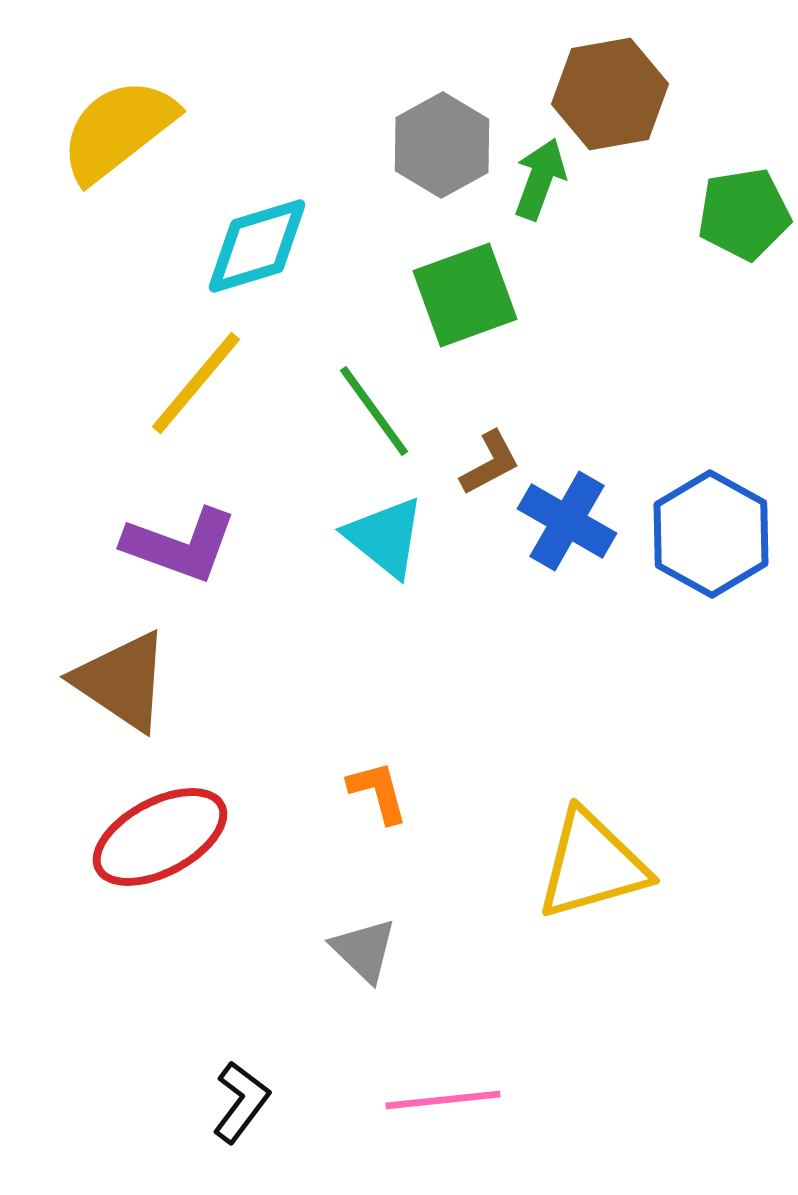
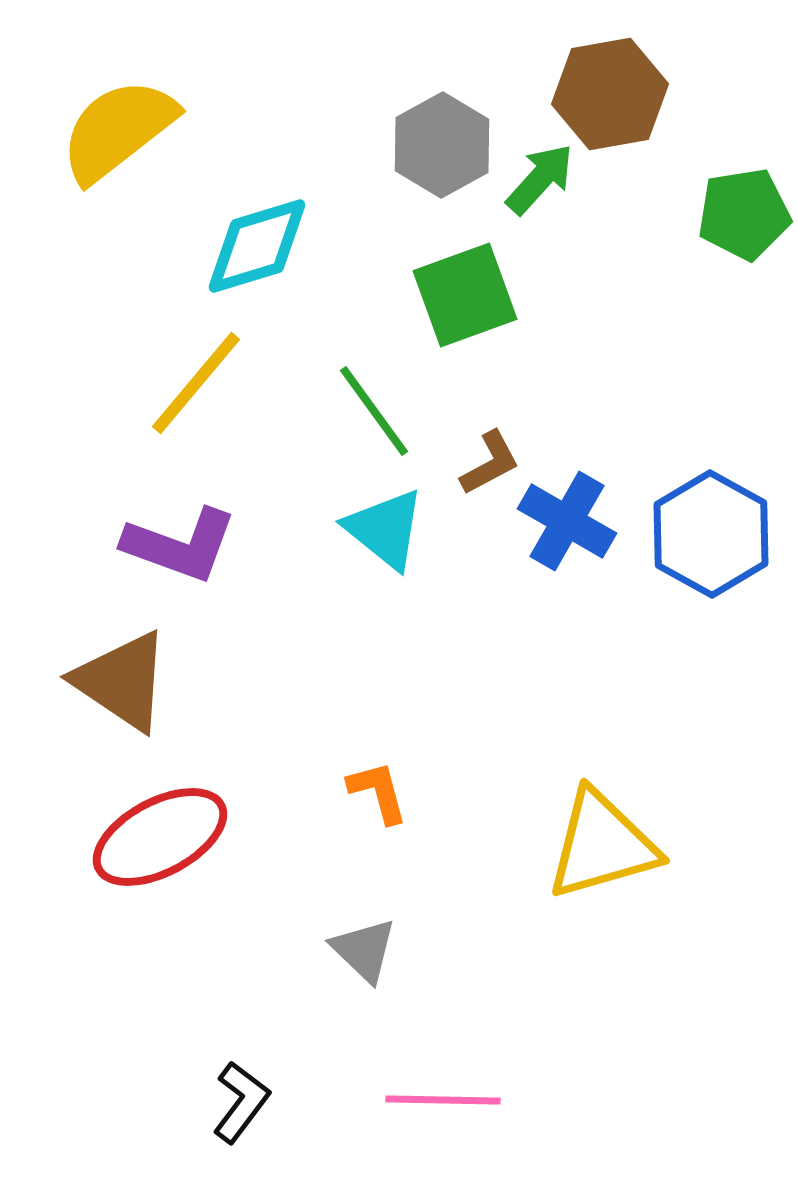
green arrow: rotated 22 degrees clockwise
cyan triangle: moved 8 px up
yellow triangle: moved 10 px right, 20 px up
pink line: rotated 7 degrees clockwise
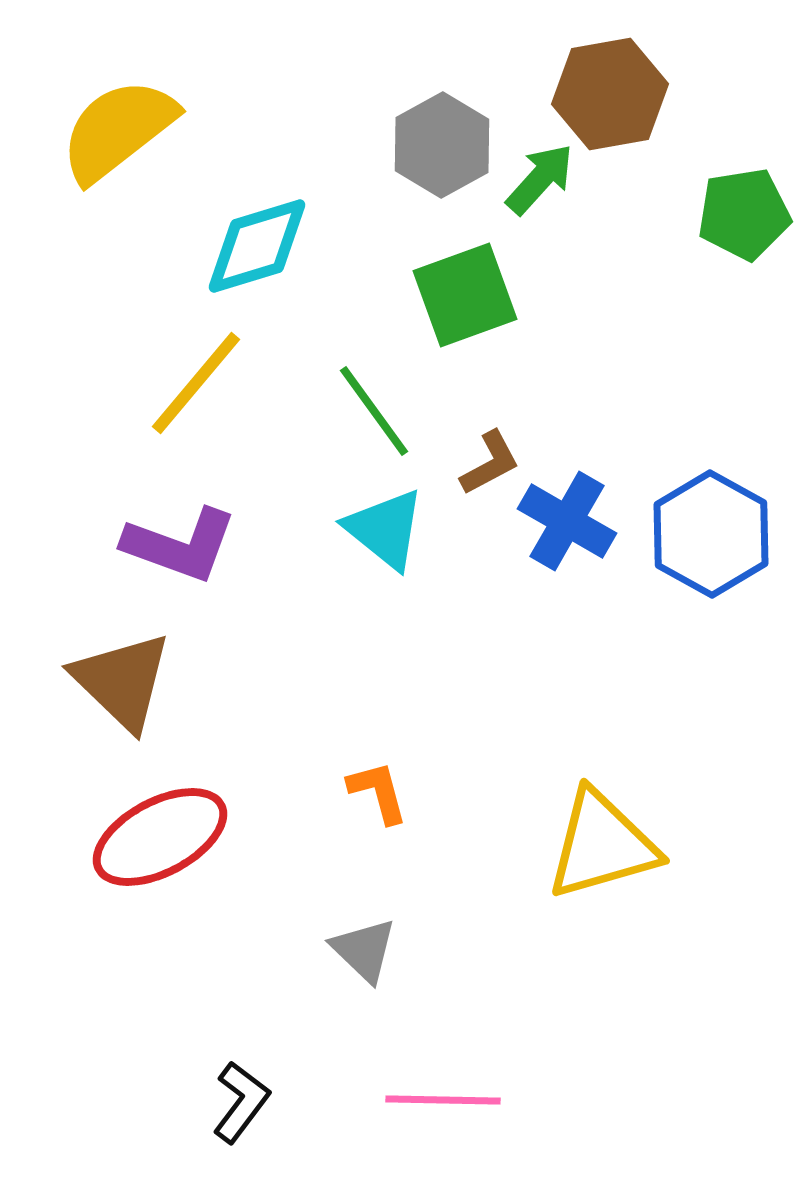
brown triangle: rotated 10 degrees clockwise
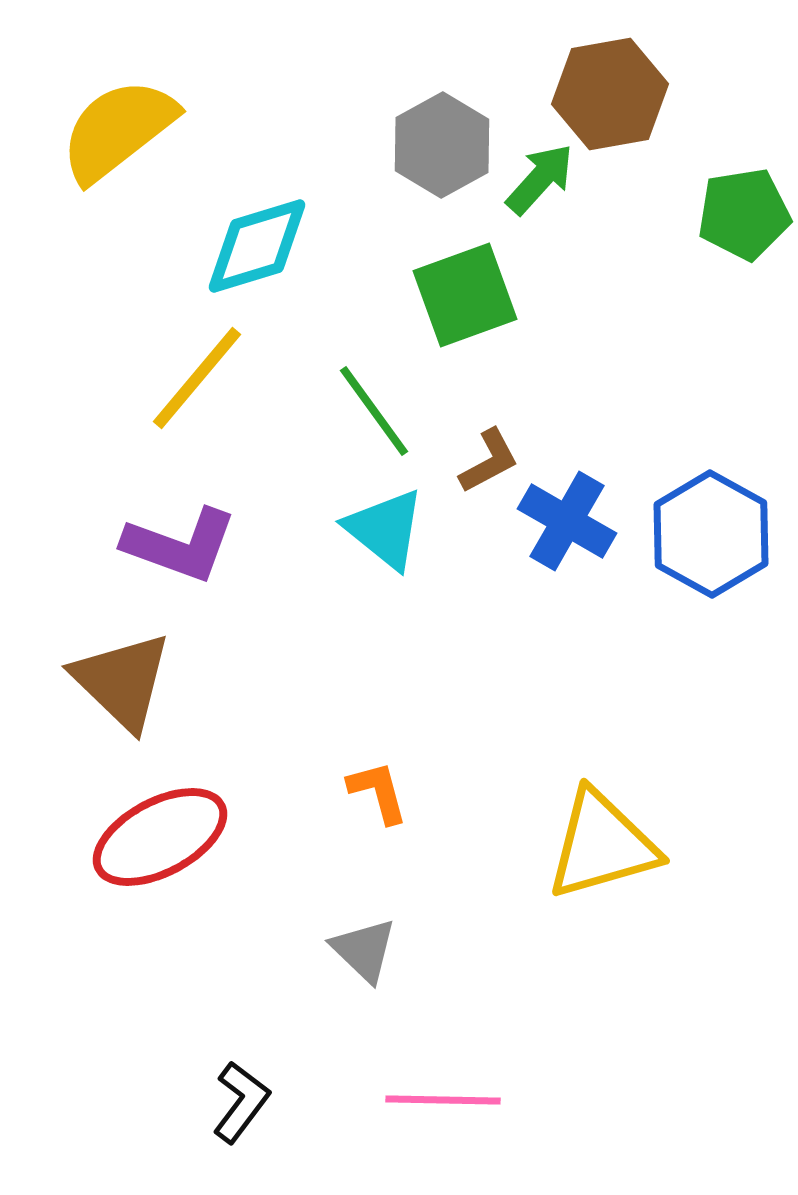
yellow line: moved 1 px right, 5 px up
brown L-shape: moved 1 px left, 2 px up
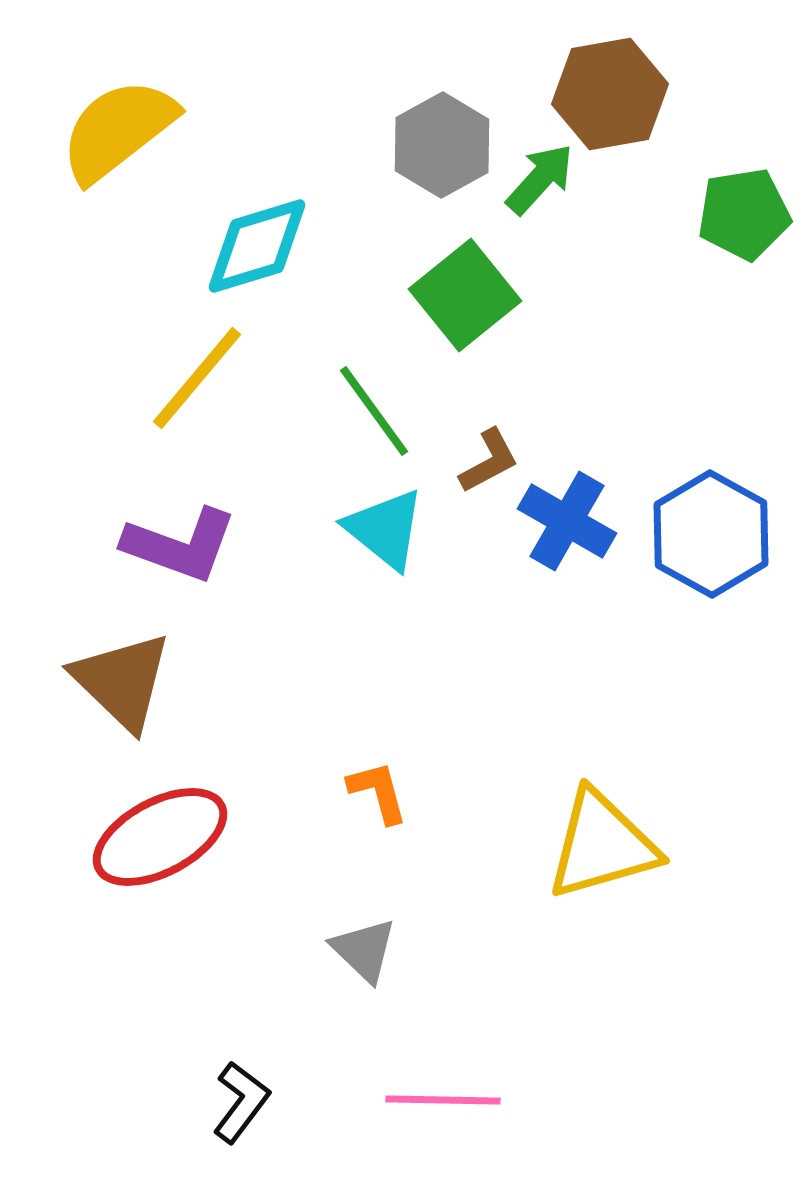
green square: rotated 19 degrees counterclockwise
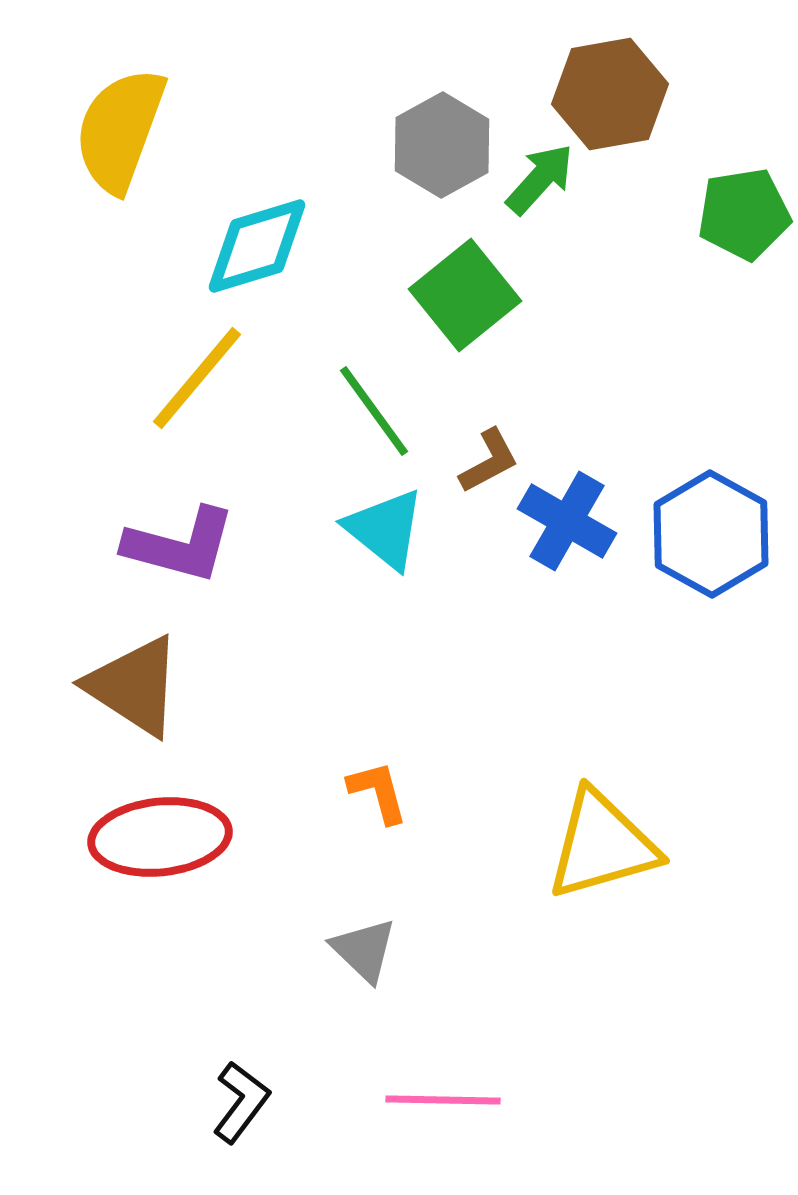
yellow semicircle: moved 2 px right; rotated 32 degrees counterclockwise
purple L-shape: rotated 5 degrees counterclockwise
brown triangle: moved 12 px right, 5 px down; rotated 11 degrees counterclockwise
red ellipse: rotated 22 degrees clockwise
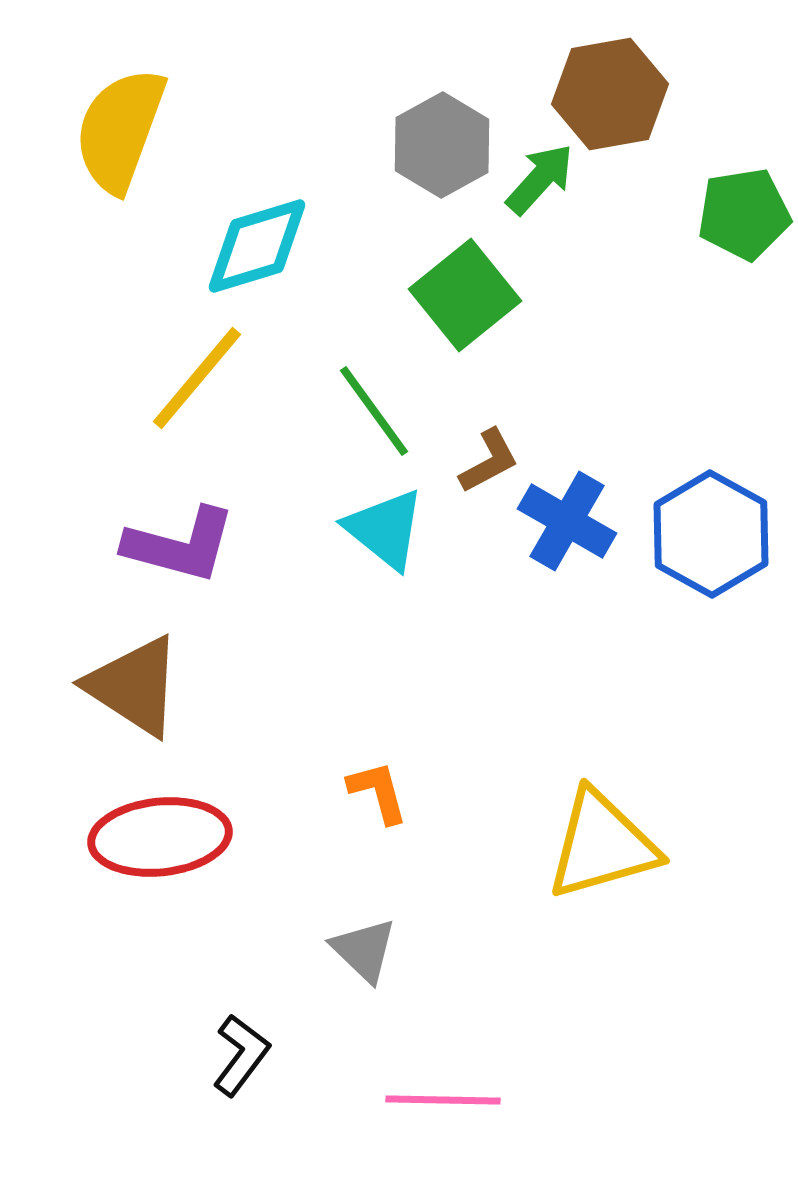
black L-shape: moved 47 px up
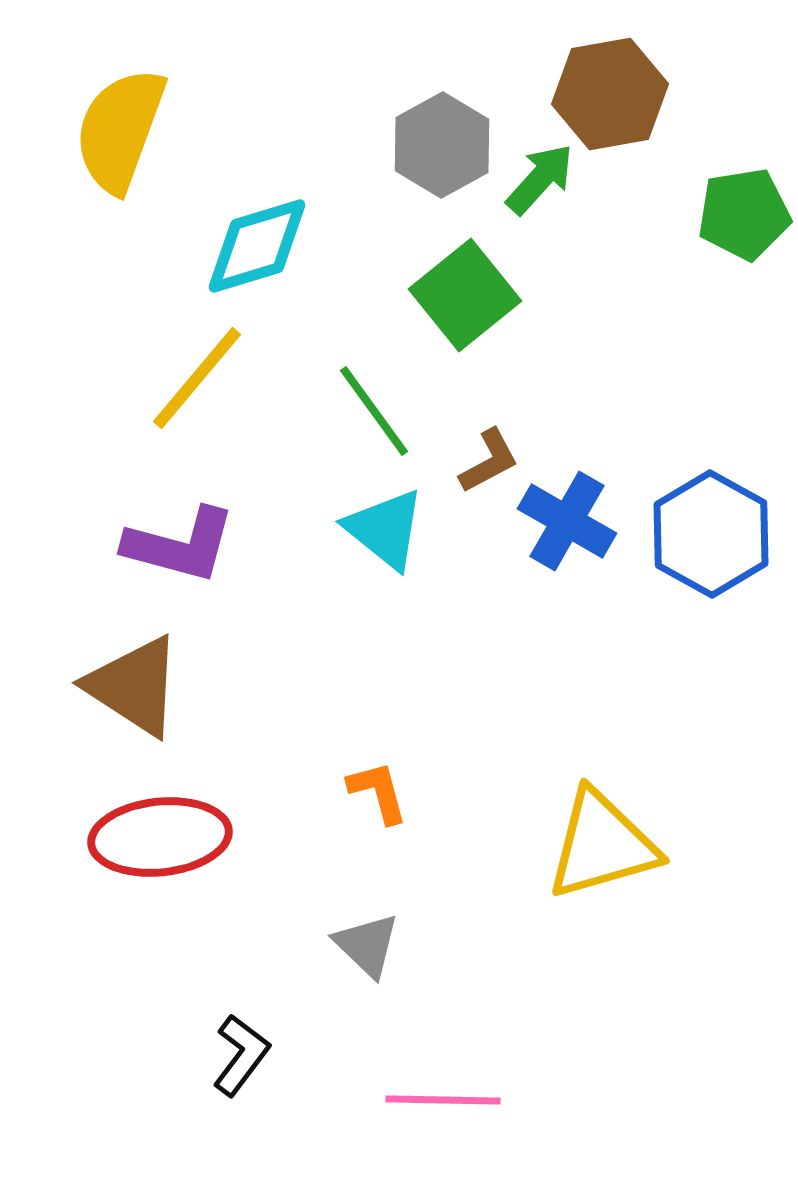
gray triangle: moved 3 px right, 5 px up
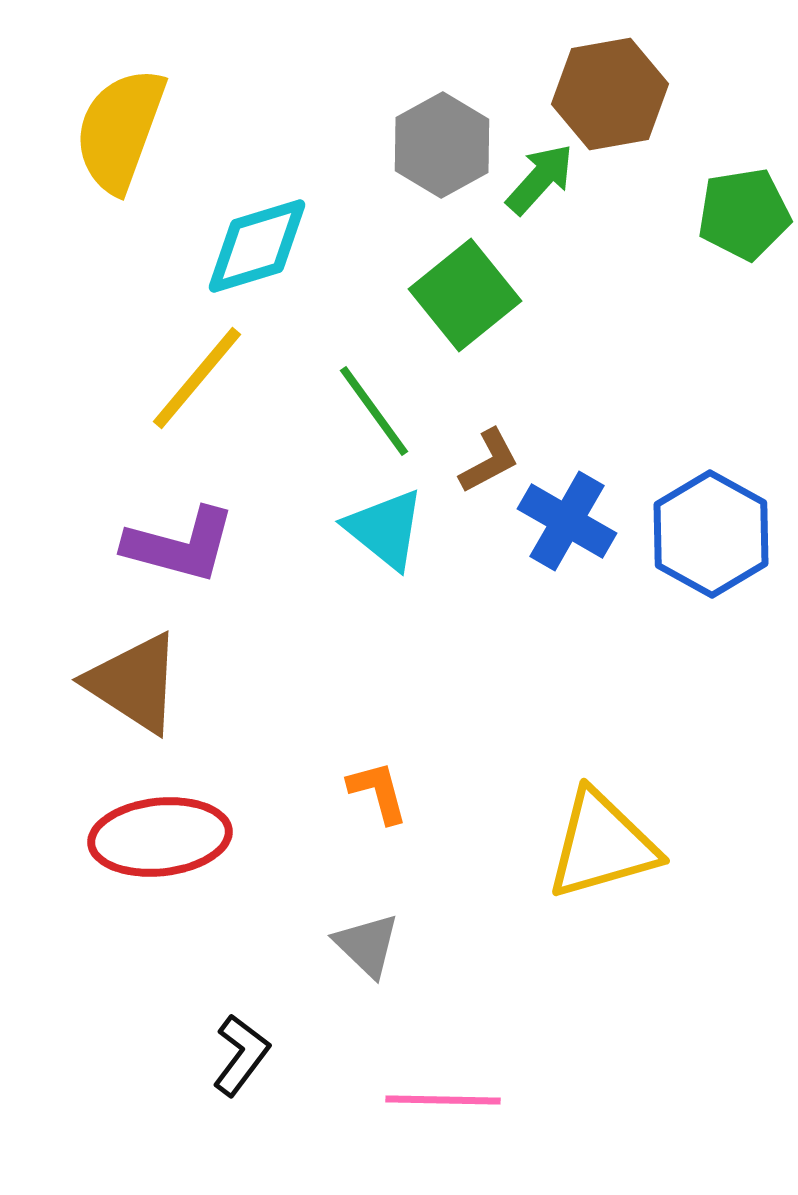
brown triangle: moved 3 px up
